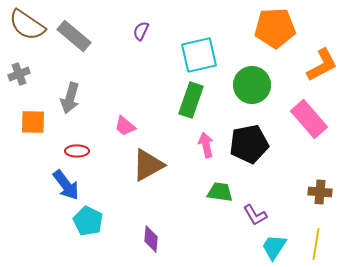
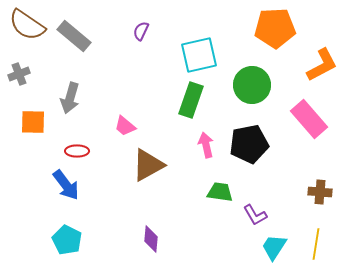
cyan pentagon: moved 21 px left, 19 px down
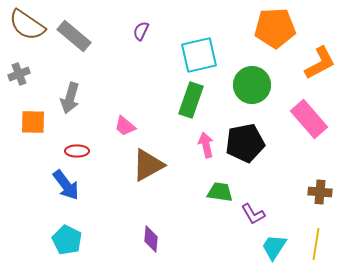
orange L-shape: moved 2 px left, 2 px up
black pentagon: moved 4 px left, 1 px up
purple L-shape: moved 2 px left, 1 px up
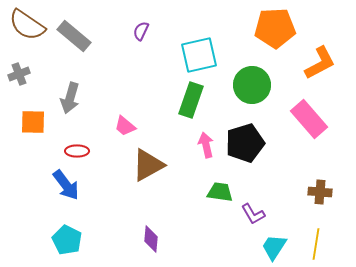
black pentagon: rotated 6 degrees counterclockwise
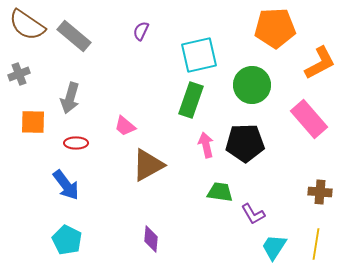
black pentagon: rotated 15 degrees clockwise
red ellipse: moved 1 px left, 8 px up
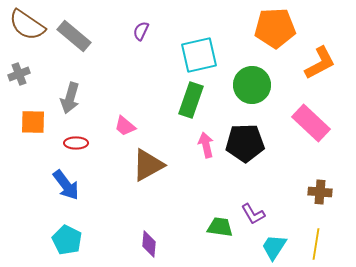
pink rectangle: moved 2 px right, 4 px down; rotated 6 degrees counterclockwise
green trapezoid: moved 35 px down
purple diamond: moved 2 px left, 5 px down
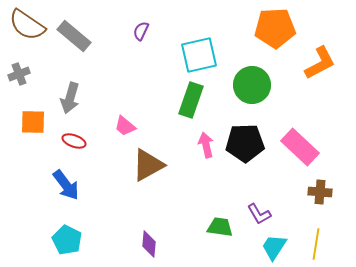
pink rectangle: moved 11 px left, 24 px down
red ellipse: moved 2 px left, 2 px up; rotated 20 degrees clockwise
purple L-shape: moved 6 px right
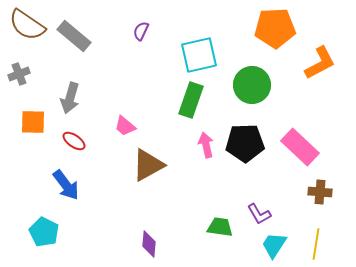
red ellipse: rotated 15 degrees clockwise
cyan pentagon: moved 23 px left, 8 px up
cyan trapezoid: moved 2 px up
